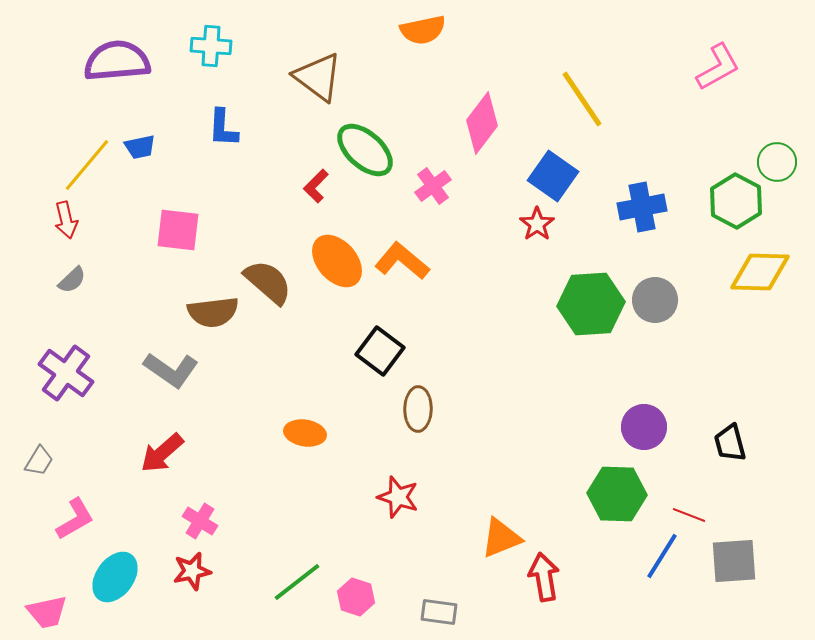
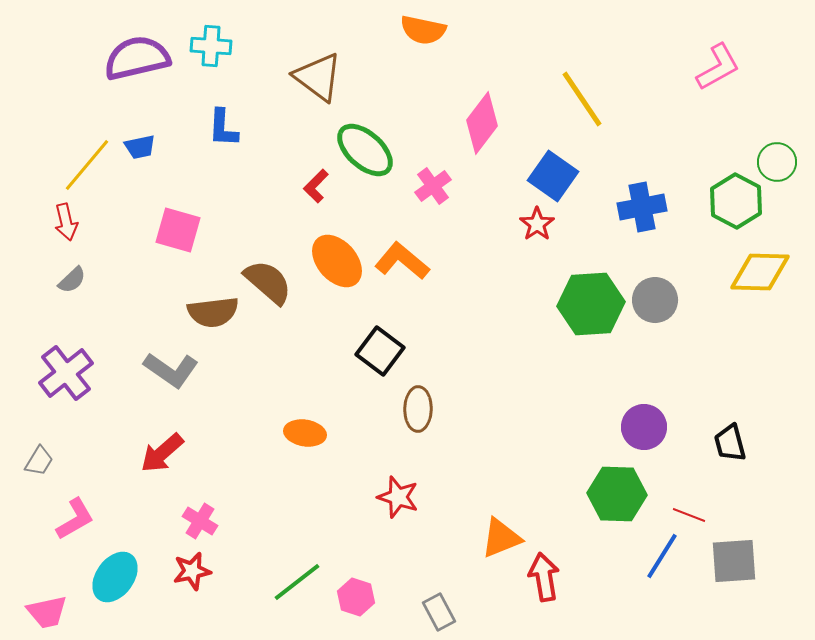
orange semicircle at (423, 30): rotated 24 degrees clockwise
purple semicircle at (117, 61): moved 20 px right, 3 px up; rotated 8 degrees counterclockwise
red arrow at (66, 220): moved 2 px down
pink square at (178, 230): rotated 9 degrees clockwise
purple cross at (66, 373): rotated 16 degrees clockwise
gray rectangle at (439, 612): rotated 54 degrees clockwise
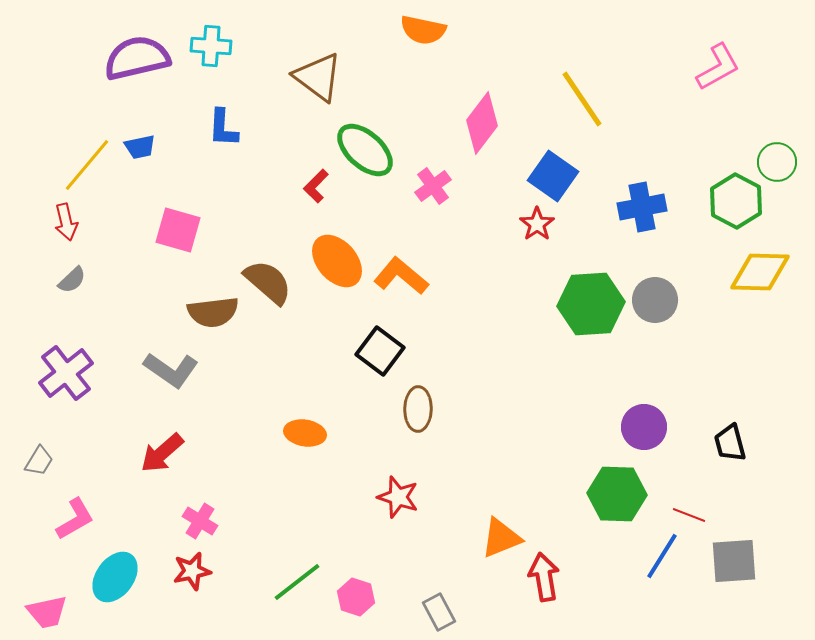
orange L-shape at (402, 261): moved 1 px left, 15 px down
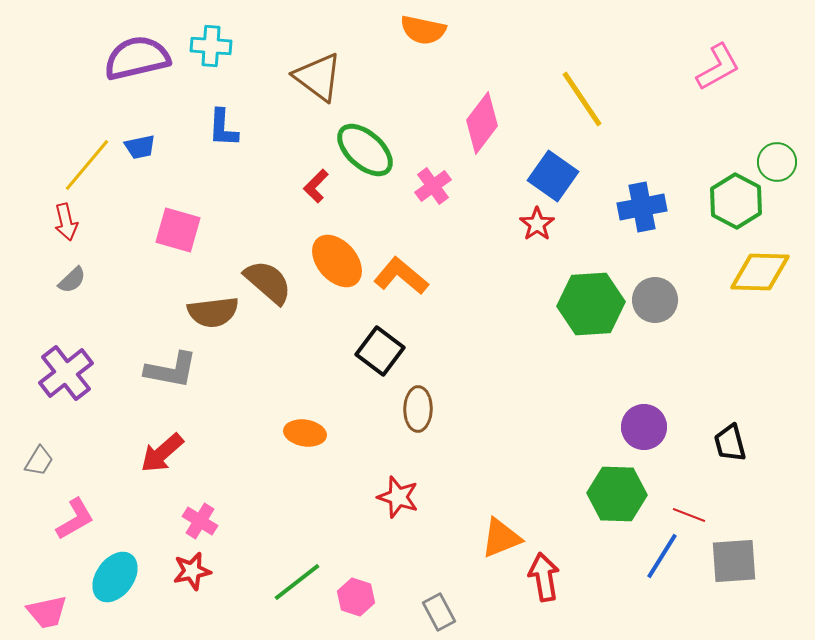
gray L-shape at (171, 370): rotated 24 degrees counterclockwise
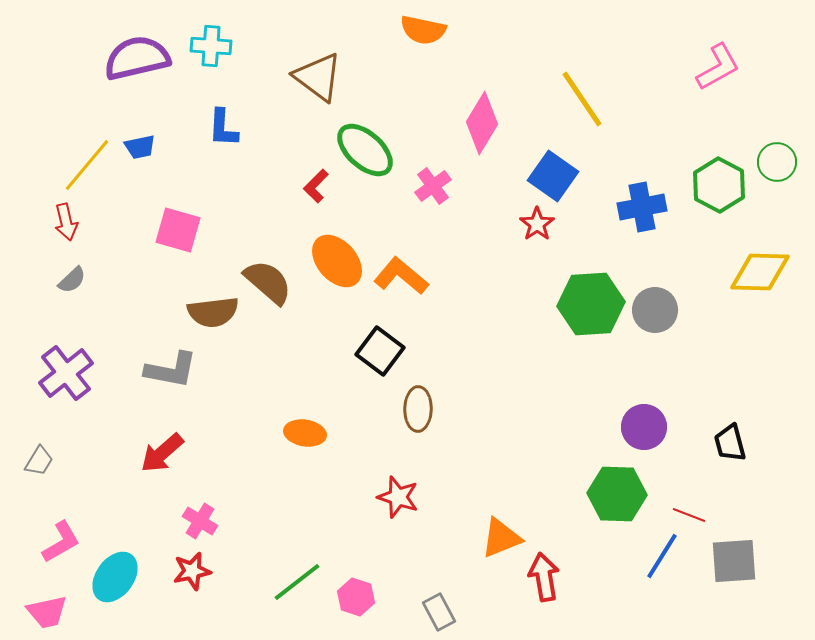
pink diamond at (482, 123): rotated 6 degrees counterclockwise
green hexagon at (736, 201): moved 17 px left, 16 px up
gray circle at (655, 300): moved 10 px down
pink L-shape at (75, 519): moved 14 px left, 23 px down
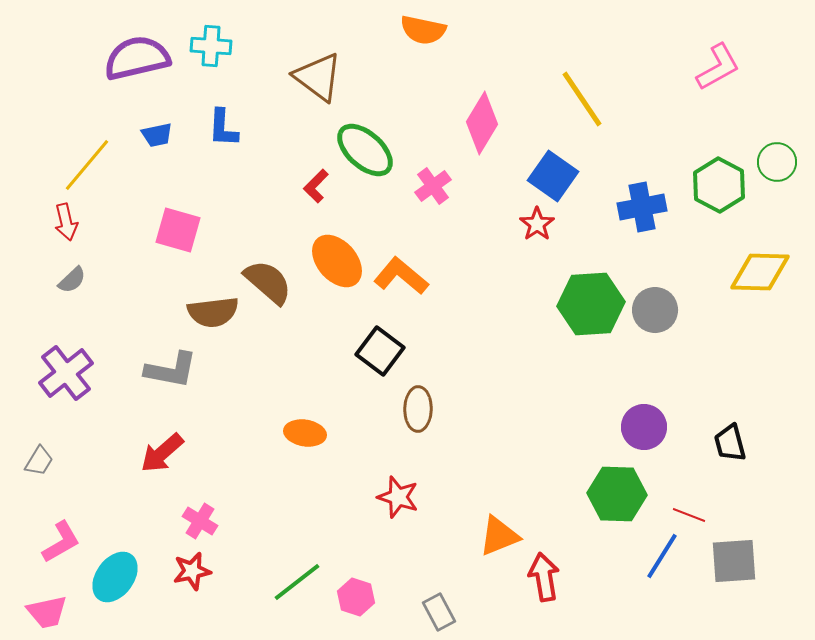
blue trapezoid at (140, 147): moved 17 px right, 12 px up
orange triangle at (501, 538): moved 2 px left, 2 px up
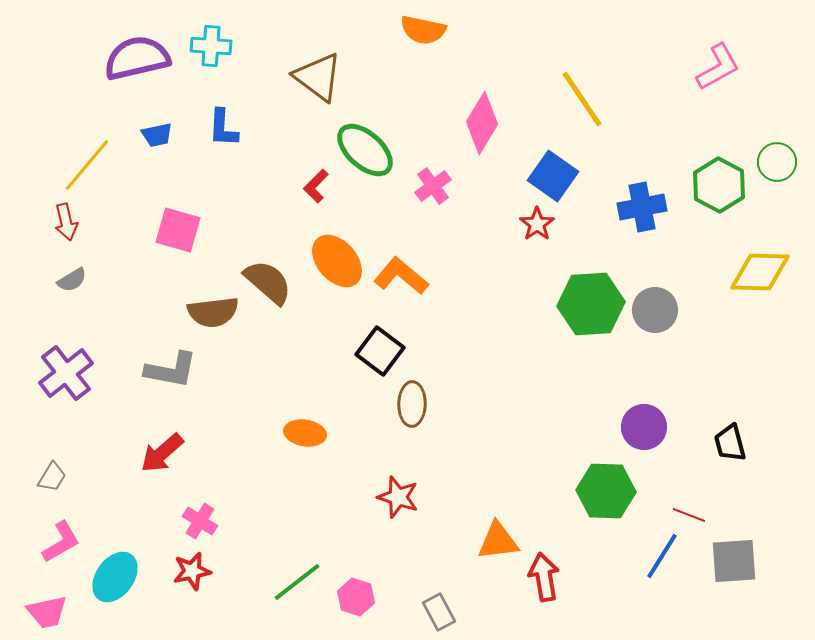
gray semicircle at (72, 280): rotated 12 degrees clockwise
brown ellipse at (418, 409): moved 6 px left, 5 px up
gray trapezoid at (39, 461): moved 13 px right, 16 px down
green hexagon at (617, 494): moved 11 px left, 3 px up
orange triangle at (499, 536): moved 1 px left, 5 px down; rotated 15 degrees clockwise
